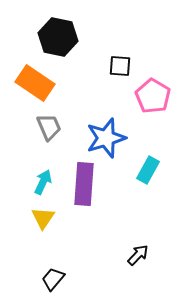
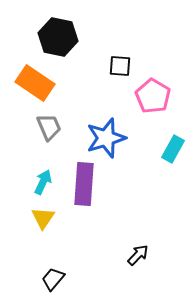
cyan rectangle: moved 25 px right, 21 px up
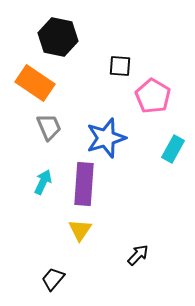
yellow triangle: moved 37 px right, 12 px down
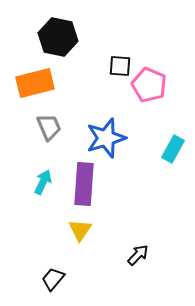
orange rectangle: rotated 48 degrees counterclockwise
pink pentagon: moved 4 px left, 11 px up; rotated 8 degrees counterclockwise
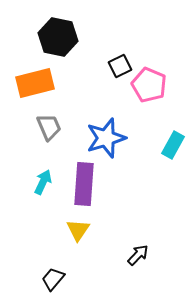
black square: rotated 30 degrees counterclockwise
cyan rectangle: moved 4 px up
yellow triangle: moved 2 px left
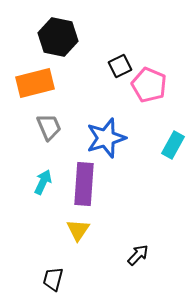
black trapezoid: rotated 25 degrees counterclockwise
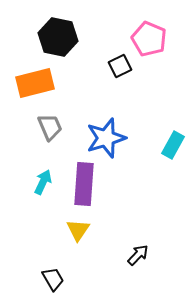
pink pentagon: moved 46 px up
gray trapezoid: moved 1 px right
black trapezoid: rotated 135 degrees clockwise
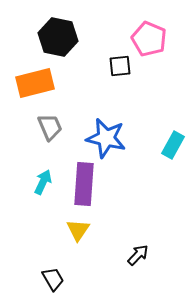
black square: rotated 20 degrees clockwise
blue star: rotated 30 degrees clockwise
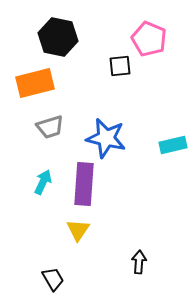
gray trapezoid: rotated 96 degrees clockwise
cyan rectangle: rotated 48 degrees clockwise
black arrow: moved 1 px right, 7 px down; rotated 40 degrees counterclockwise
